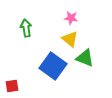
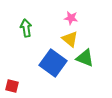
blue square: moved 3 px up
red square: rotated 24 degrees clockwise
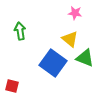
pink star: moved 4 px right, 5 px up
green arrow: moved 6 px left, 3 px down
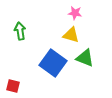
yellow triangle: moved 1 px right, 4 px up; rotated 24 degrees counterclockwise
red square: moved 1 px right
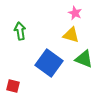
pink star: rotated 16 degrees clockwise
green triangle: moved 1 px left, 1 px down
blue square: moved 4 px left
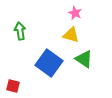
green triangle: rotated 12 degrees clockwise
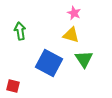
pink star: moved 1 px left
green triangle: rotated 24 degrees clockwise
blue square: rotated 8 degrees counterclockwise
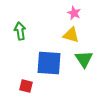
blue square: rotated 24 degrees counterclockwise
red square: moved 13 px right
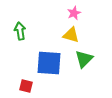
pink star: rotated 24 degrees clockwise
green triangle: rotated 18 degrees clockwise
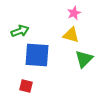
green arrow: rotated 78 degrees clockwise
blue square: moved 12 px left, 8 px up
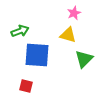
yellow triangle: moved 3 px left
